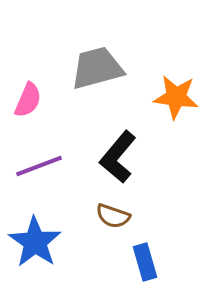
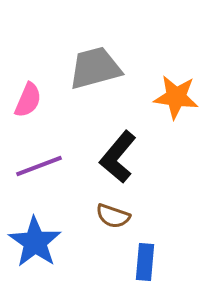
gray trapezoid: moved 2 px left
blue rectangle: rotated 21 degrees clockwise
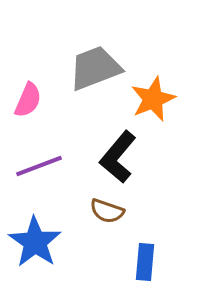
gray trapezoid: rotated 6 degrees counterclockwise
orange star: moved 23 px left, 2 px down; rotated 30 degrees counterclockwise
brown semicircle: moved 6 px left, 5 px up
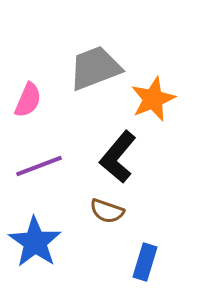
blue rectangle: rotated 12 degrees clockwise
